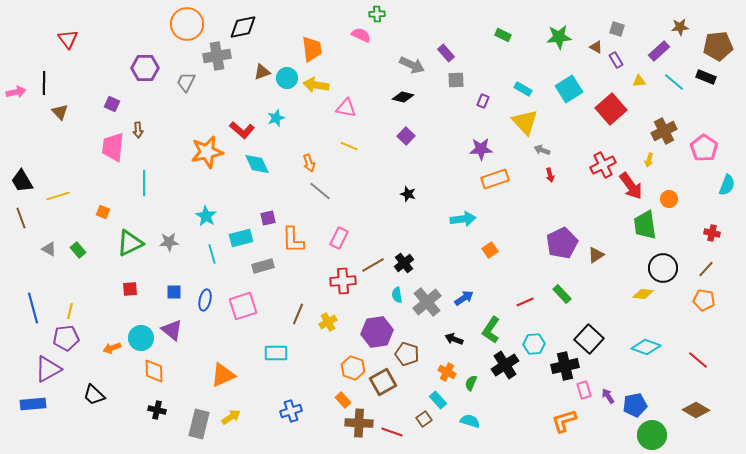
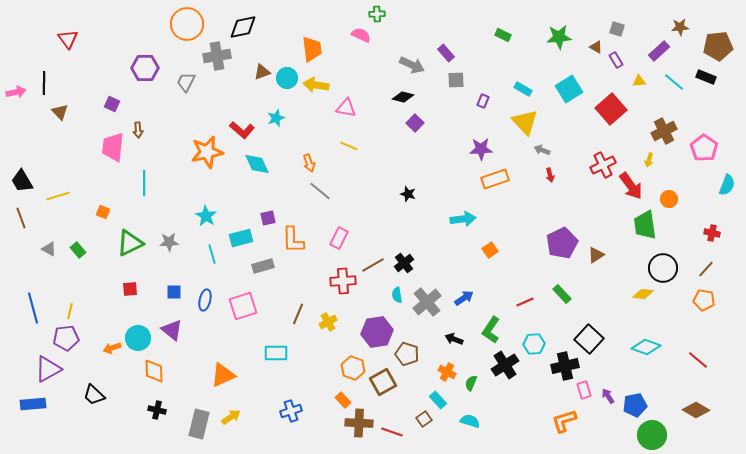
purple square at (406, 136): moved 9 px right, 13 px up
cyan circle at (141, 338): moved 3 px left
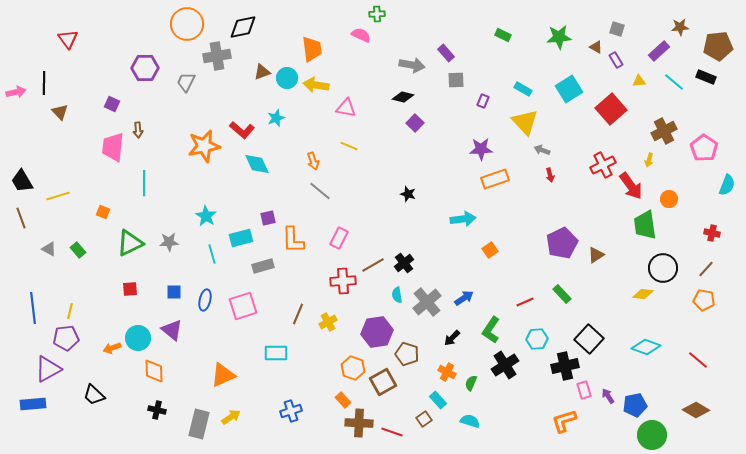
gray arrow at (412, 65): rotated 15 degrees counterclockwise
orange star at (207, 152): moved 3 px left, 6 px up
orange arrow at (309, 163): moved 4 px right, 2 px up
blue line at (33, 308): rotated 8 degrees clockwise
black arrow at (454, 339): moved 2 px left, 1 px up; rotated 66 degrees counterclockwise
cyan hexagon at (534, 344): moved 3 px right, 5 px up
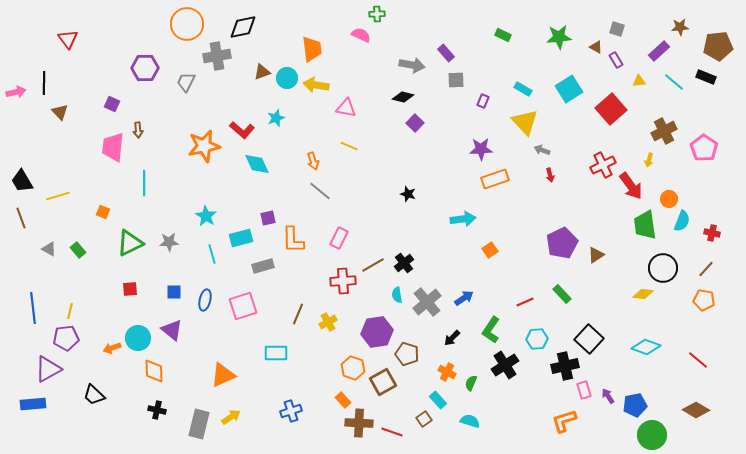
cyan semicircle at (727, 185): moved 45 px left, 36 px down
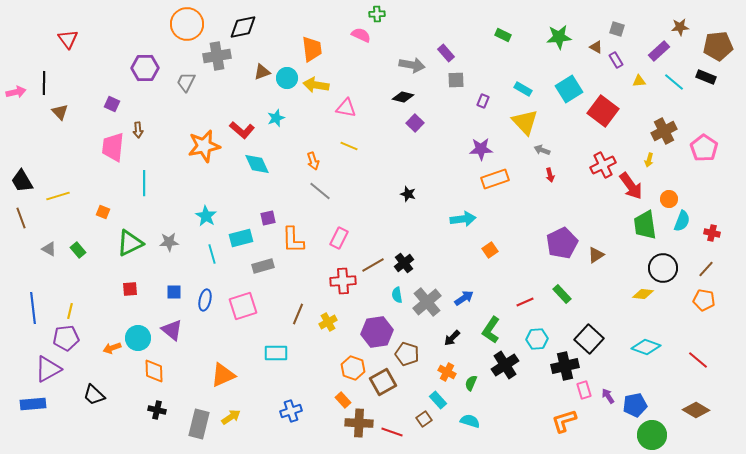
red square at (611, 109): moved 8 px left, 2 px down; rotated 12 degrees counterclockwise
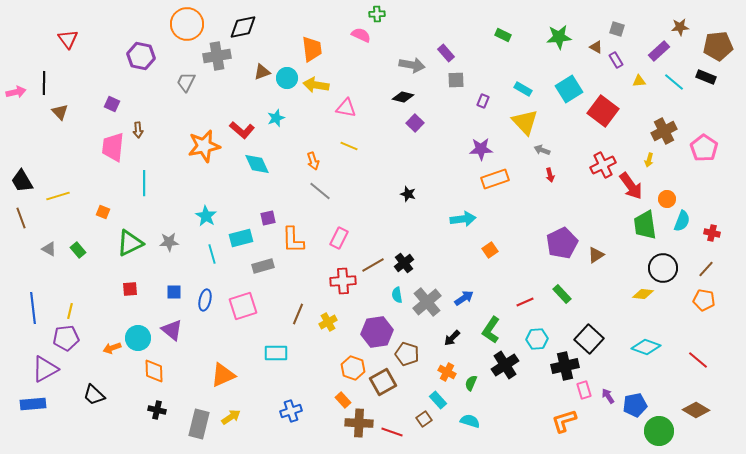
purple hexagon at (145, 68): moved 4 px left, 12 px up; rotated 12 degrees clockwise
orange circle at (669, 199): moved 2 px left
purple triangle at (48, 369): moved 3 px left
green circle at (652, 435): moved 7 px right, 4 px up
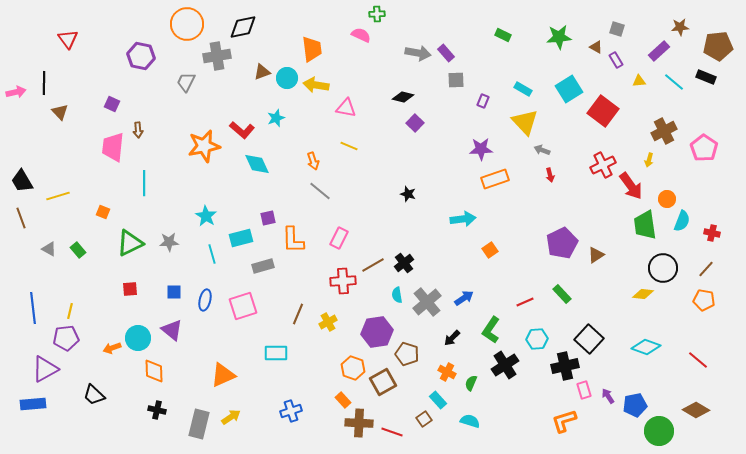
gray arrow at (412, 65): moved 6 px right, 12 px up
